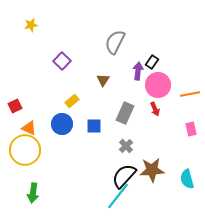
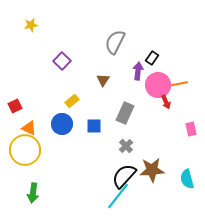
black rectangle: moved 4 px up
orange line: moved 12 px left, 10 px up
red arrow: moved 11 px right, 7 px up
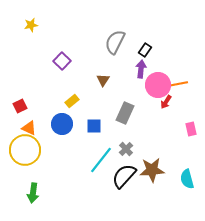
black rectangle: moved 7 px left, 8 px up
purple arrow: moved 3 px right, 2 px up
red arrow: rotated 56 degrees clockwise
red square: moved 5 px right
gray cross: moved 3 px down
cyan line: moved 17 px left, 36 px up
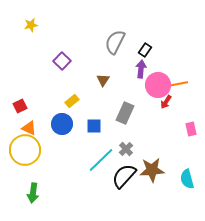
cyan line: rotated 8 degrees clockwise
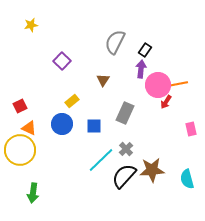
yellow circle: moved 5 px left
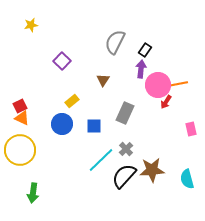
orange triangle: moved 7 px left, 10 px up
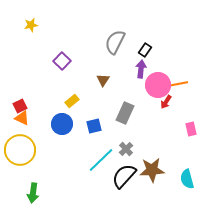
blue square: rotated 14 degrees counterclockwise
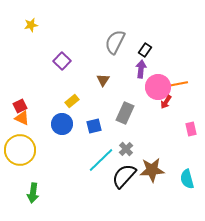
pink circle: moved 2 px down
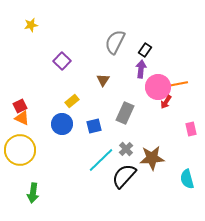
brown star: moved 12 px up
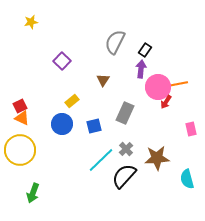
yellow star: moved 3 px up
brown star: moved 5 px right
green arrow: rotated 12 degrees clockwise
